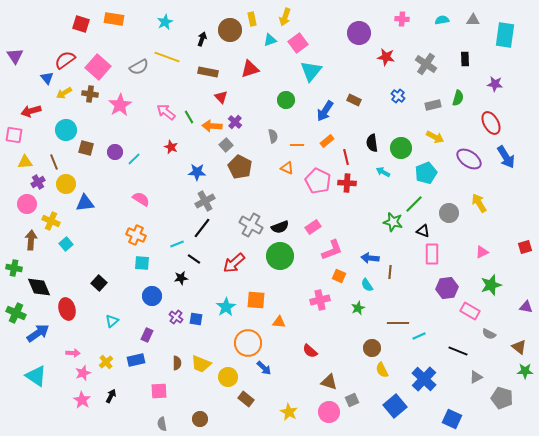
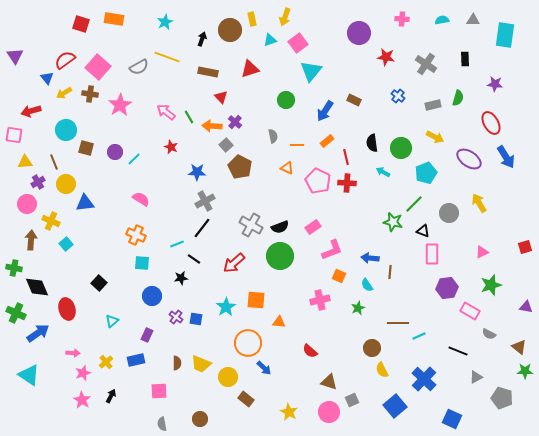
black diamond at (39, 287): moved 2 px left
cyan triangle at (36, 376): moved 7 px left, 1 px up
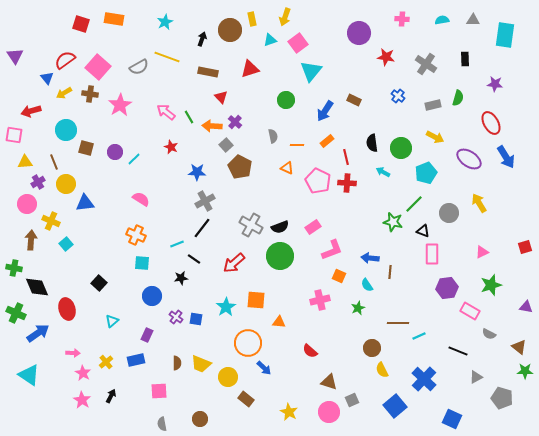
pink star at (83, 373): rotated 21 degrees counterclockwise
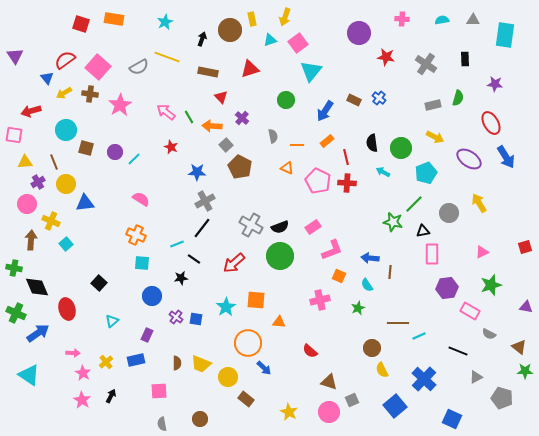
blue cross at (398, 96): moved 19 px left, 2 px down
purple cross at (235, 122): moved 7 px right, 4 px up
black triangle at (423, 231): rotated 32 degrees counterclockwise
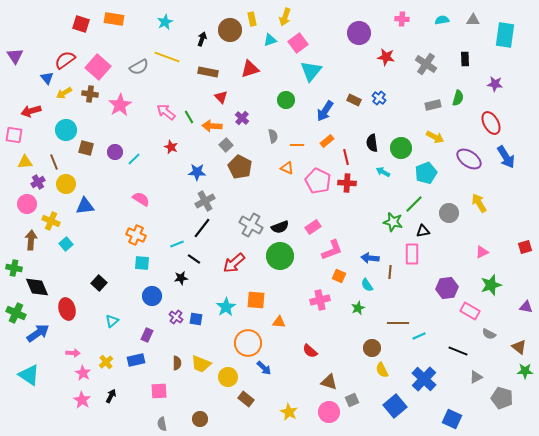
blue triangle at (85, 203): moved 3 px down
pink rectangle at (432, 254): moved 20 px left
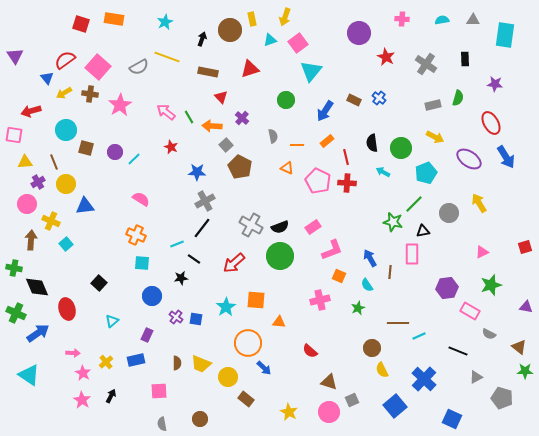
red star at (386, 57): rotated 18 degrees clockwise
blue arrow at (370, 258): rotated 54 degrees clockwise
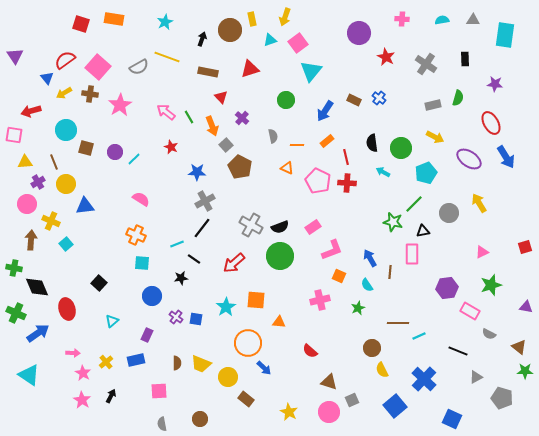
orange arrow at (212, 126): rotated 114 degrees counterclockwise
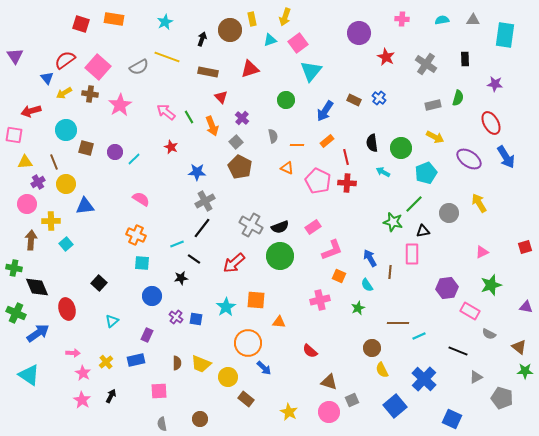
gray square at (226, 145): moved 10 px right, 3 px up
yellow cross at (51, 221): rotated 24 degrees counterclockwise
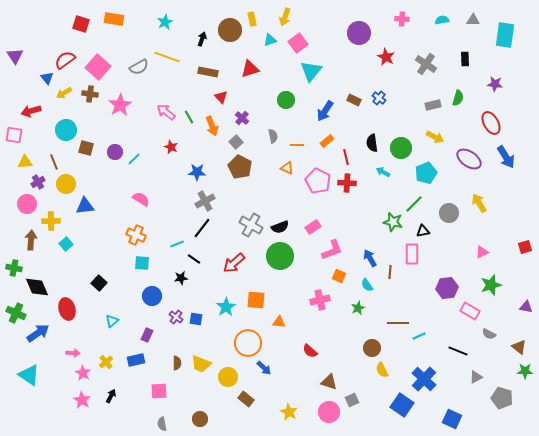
blue square at (395, 406): moved 7 px right, 1 px up; rotated 15 degrees counterclockwise
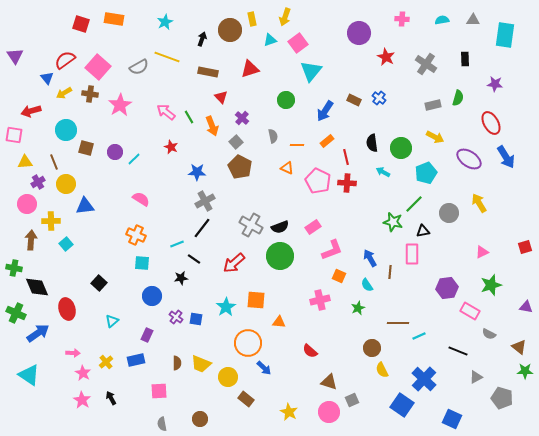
black arrow at (111, 396): moved 2 px down; rotated 56 degrees counterclockwise
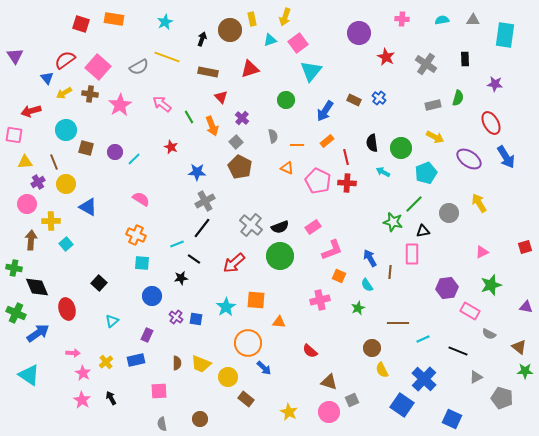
pink arrow at (166, 112): moved 4 px left, 8 px up
blue triangle at (85, 206): moved 3 px right, 1 px down; rotated 36 degrees clockwise
gray cross at (251, 225): rotated 10 degrees clockwise
cyan line at (419, 336): moved 4 px right, 3 px down
